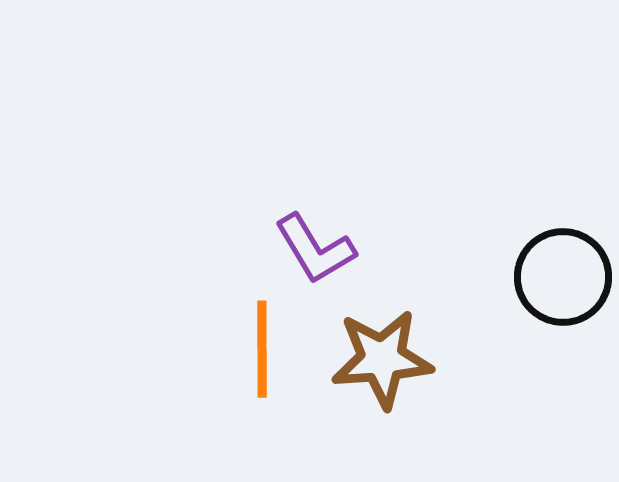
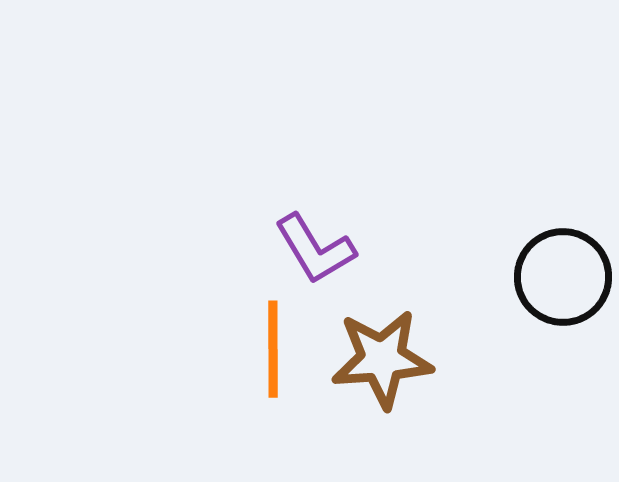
orange line: moved 11 px right
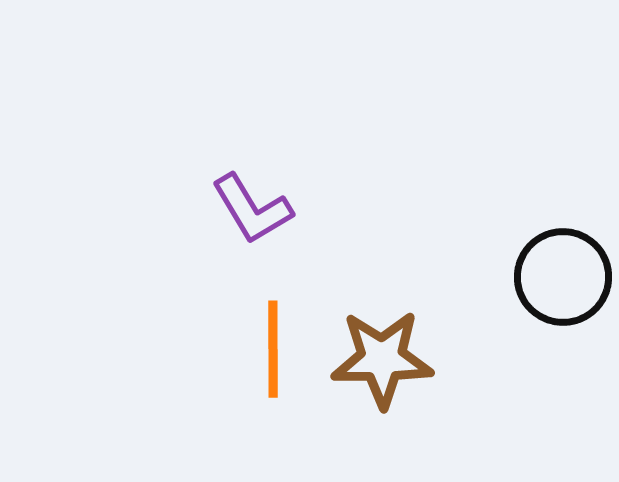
purple L-shape: moved 63 px left, 40 px up
brown star: rotated 4 degrees clockwise
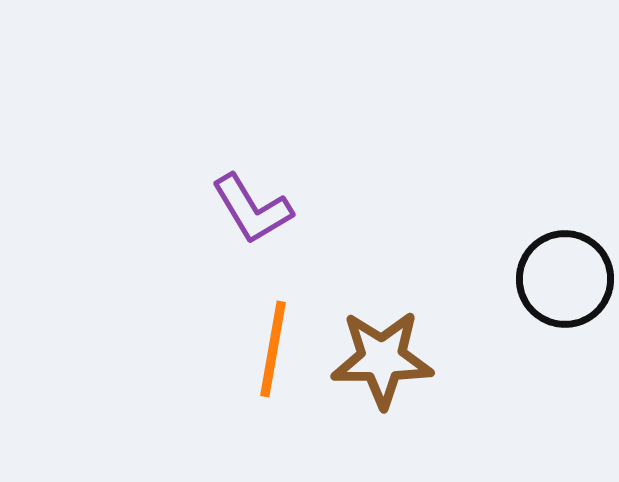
black circle: moved 2 px right, 2 px down
orange line: rotated 10 degrees clockwise
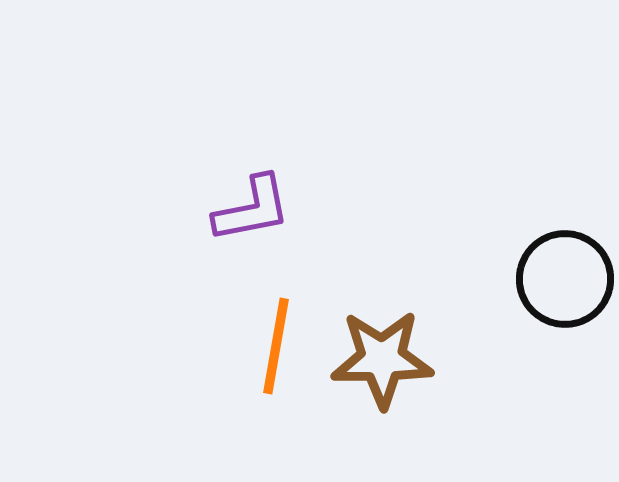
purple L-shape: rotated 70 degrees counterclockwise
orange line: moved 3 px right, 3 px up
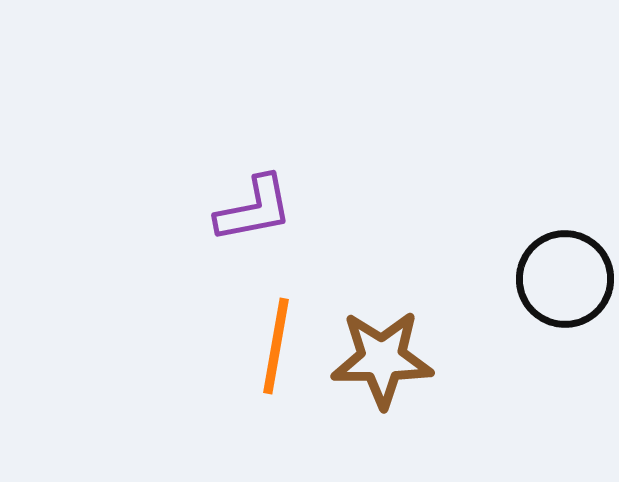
purple L-shape: moved 2 px right
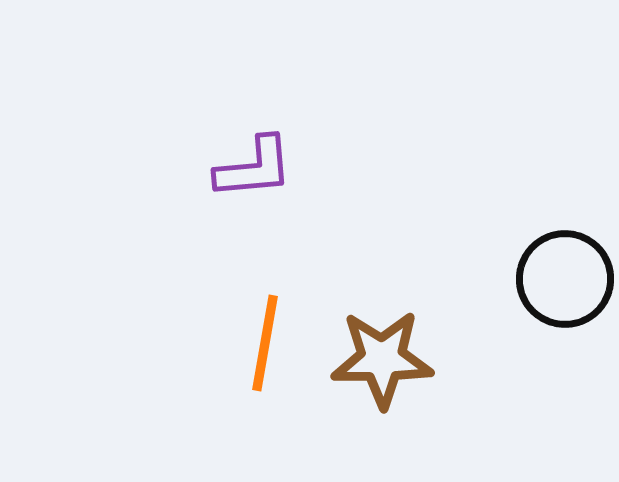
purple L-shape: moved 41 px up; rotated 6 degrees clockwise
orange line: moved 11 px left, 3 px up
